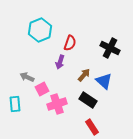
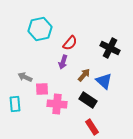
cyan hexagon: moved 1 px up; rotated 10 degrees clockwise
red semicircle: rotated 21 degrees clockwise
purple arrow: moved 3 px right
gray arrow: moved 2 px left
pink square: rotated 24 degrees clockwise
pink cross: rotated 24 degrees clockwise
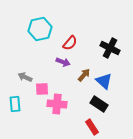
purple arrow: rotated 88 degrees counterclockwise
black rectangle: moved 11 px right, 4 px down
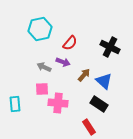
black cross: moved 1 px up
gray arrow: moved 19 px right, 10 px up
pink cross: moved 1 px right, 1 px up
red rectangle: moved 3 px left
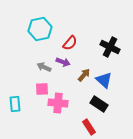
blue triangle: moved 1 px up
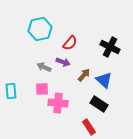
cyan rectangle: moved 4 px left, 13 px up
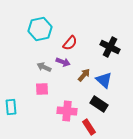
cyan rectangle: moved 16 px down
pink cross: moved 9 px right, 8 px down
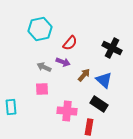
black cross: moved 2 px right, 1 px down
red rectangle: rotated 42 degrees clockwise
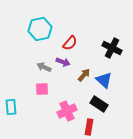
pink cross: rotated 30 degrees counterclockwise
